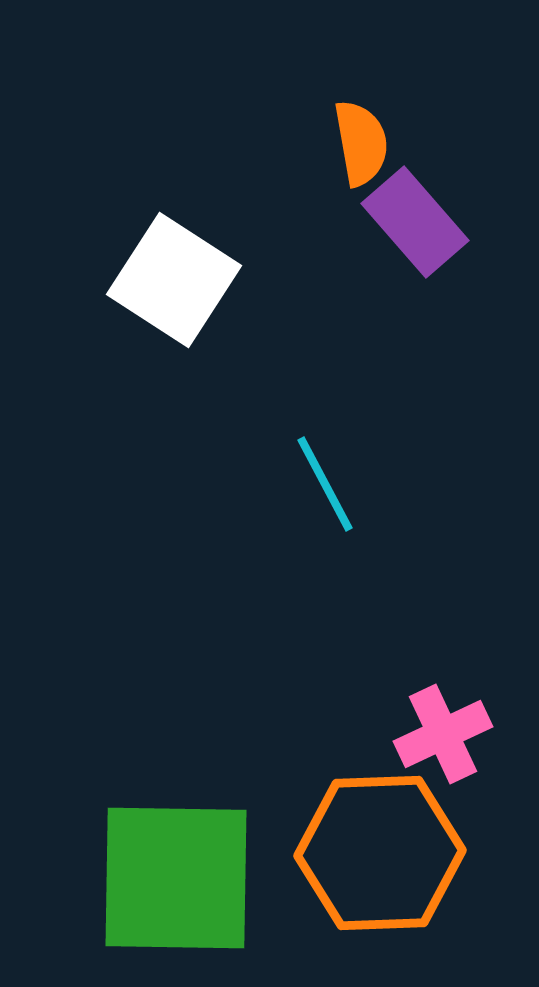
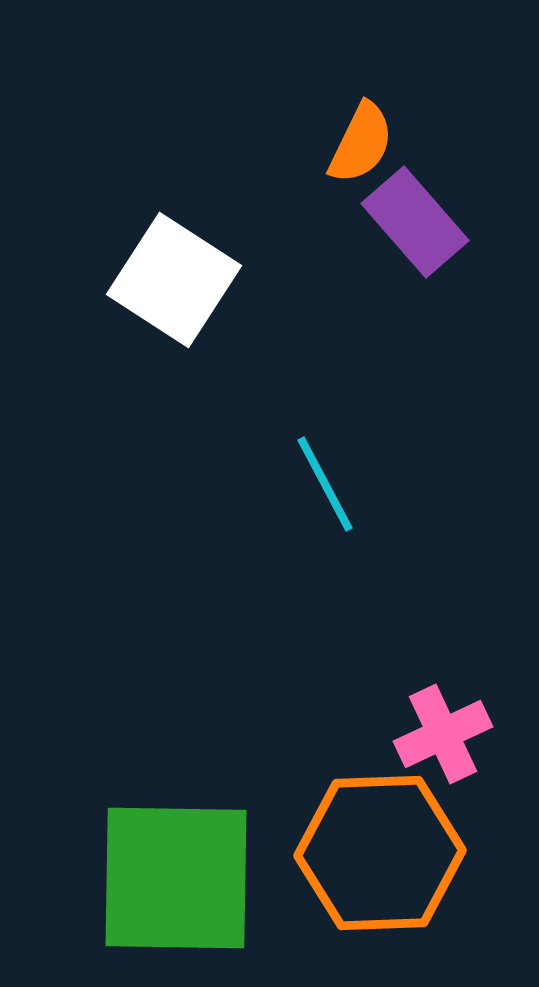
orange semicircle: rotated 36 degrees clockwise
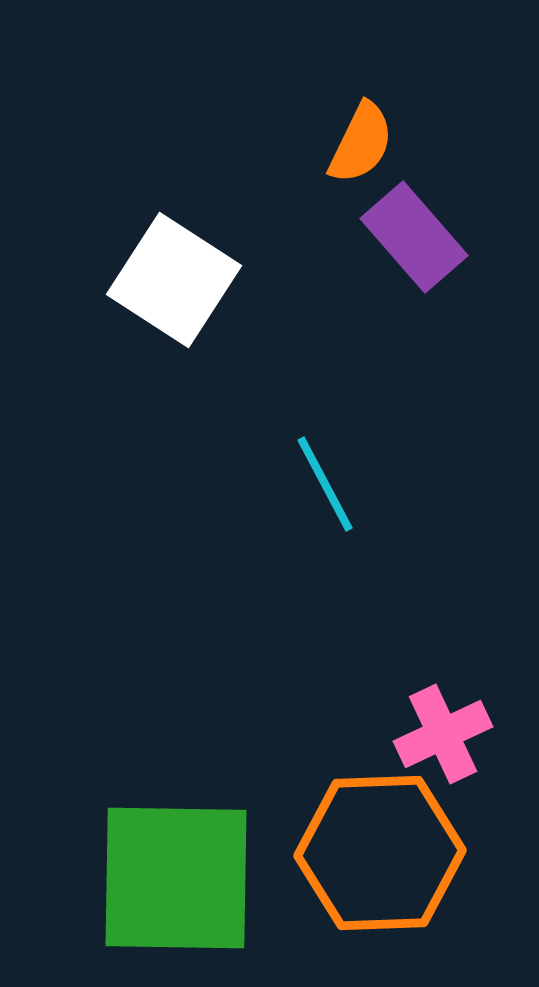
purple rectangle: moved 1 px left, 15 px down
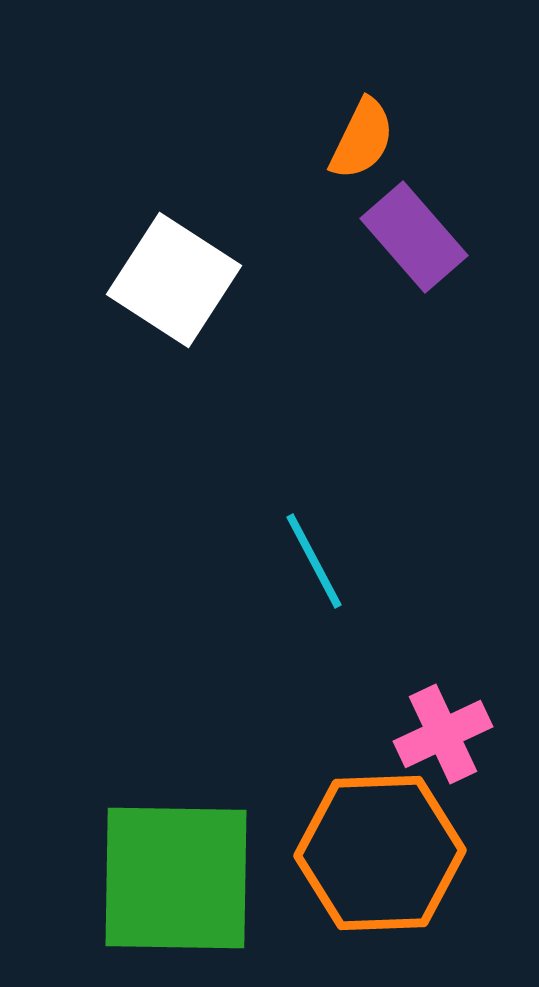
orange semicircle: moved 1 px right, 4 px up
cyan line: moved 11 px left, 77 px down
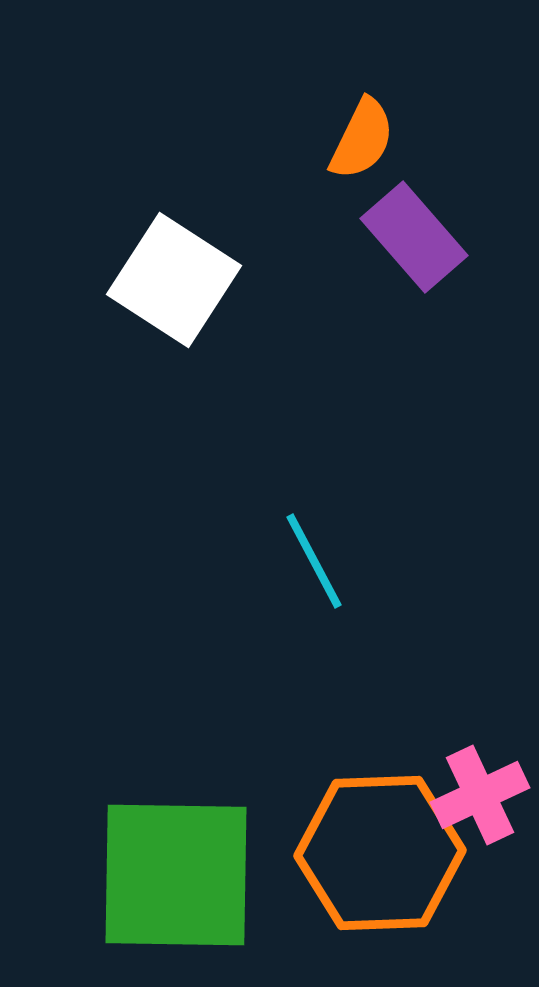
pink cross: moved 37 px right, 61 px down
green square: moved 3 px up
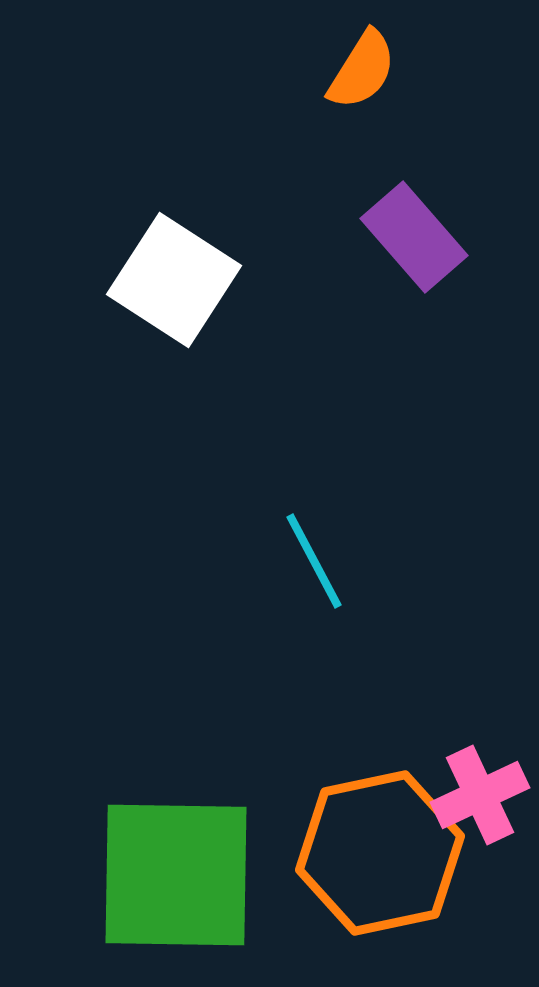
orange semicircle: moved 69 px up; rotated 6 degrees clockwise
orange hexagon: rotated 10 degrees counterclockwise
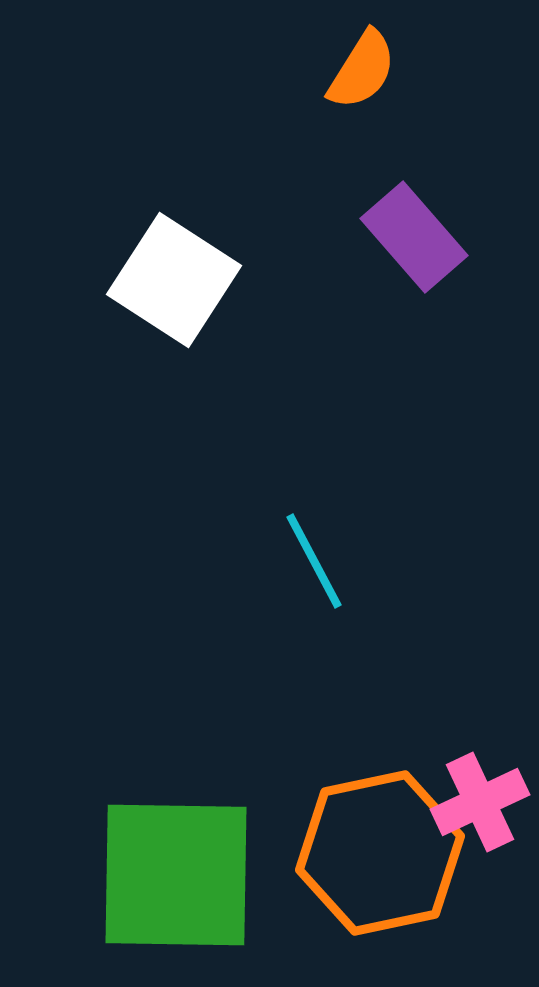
pink cross: moved 7 px down
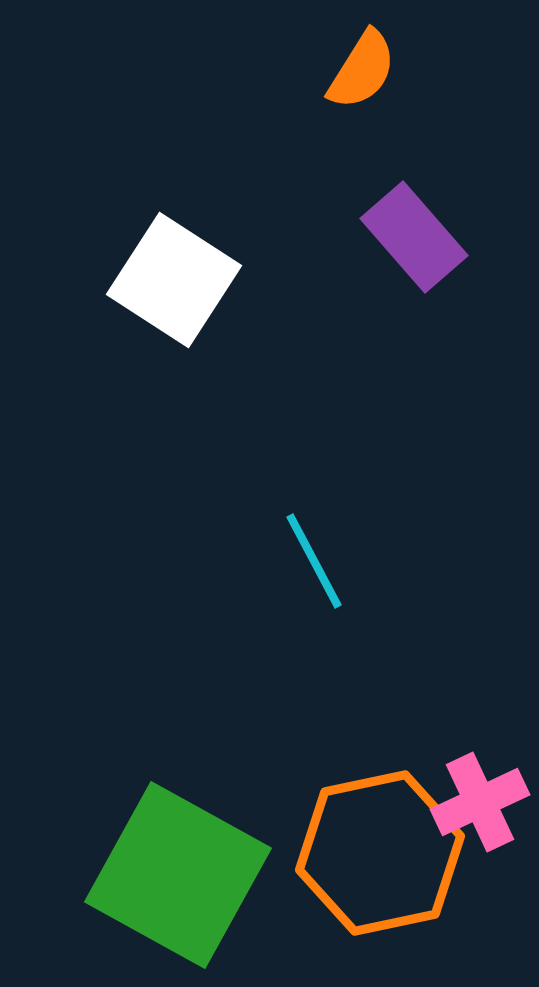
green square: moved 2 px right; rotated 28 degrees clockwise
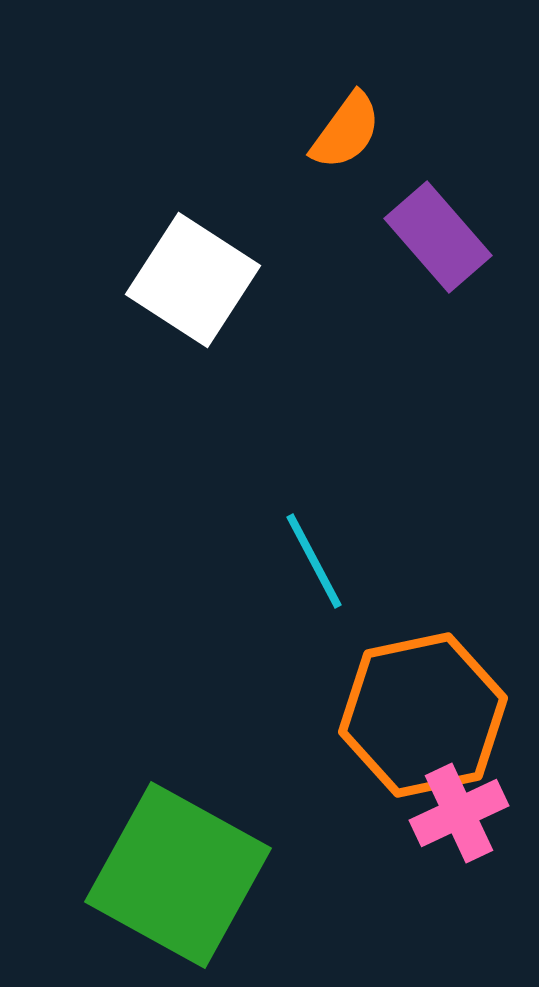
orange semicircle: moved 16 px left, 61 px down; rotated 4 degrees clockwise
purple rectangle: moved 24 px right
white square: moved 19 px right
pink cross: moved 21 px left, 11 px down
orange hexagon: moved 43 px right, 138 px up
